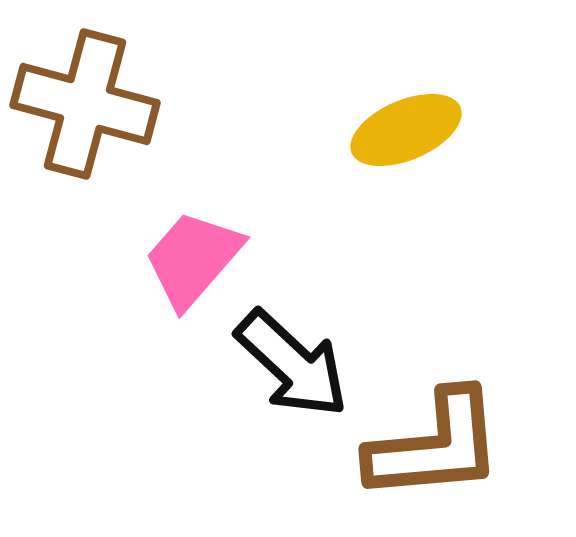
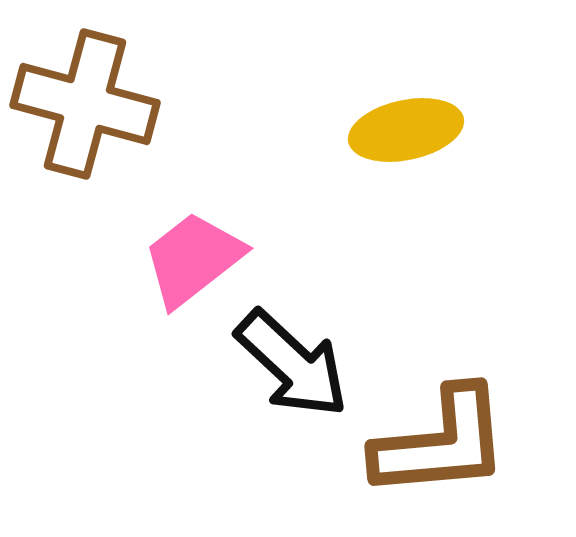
yellow ellipse: rotated 11 degrees clockwise
pink trapezoid: rotated 11 degrees clockwise
brown L-shape: moved 6 px right, 3 px up
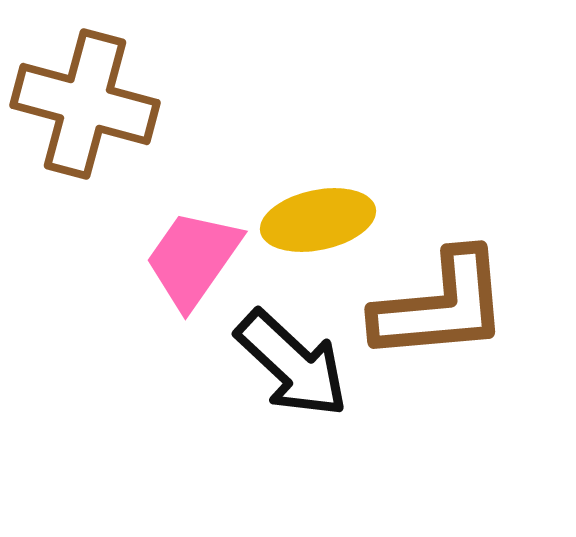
yellow ellipse: moved 88 px left, 90 px down
pink trapezoid: rotated 17 degrees counterclockwise
brown L-shape: moved 137 px up
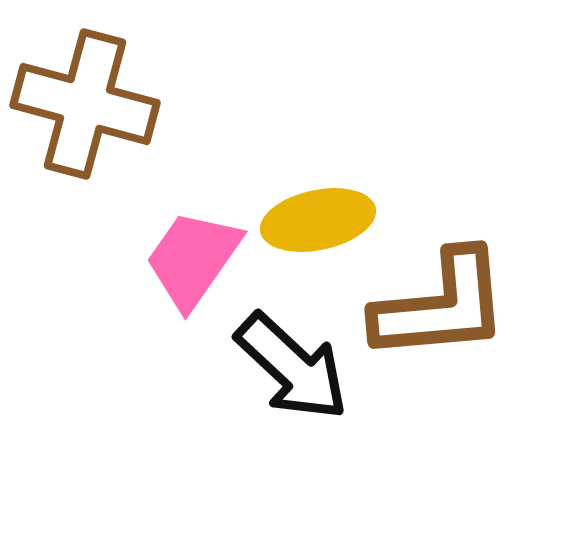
black arrow: moved 3 px down
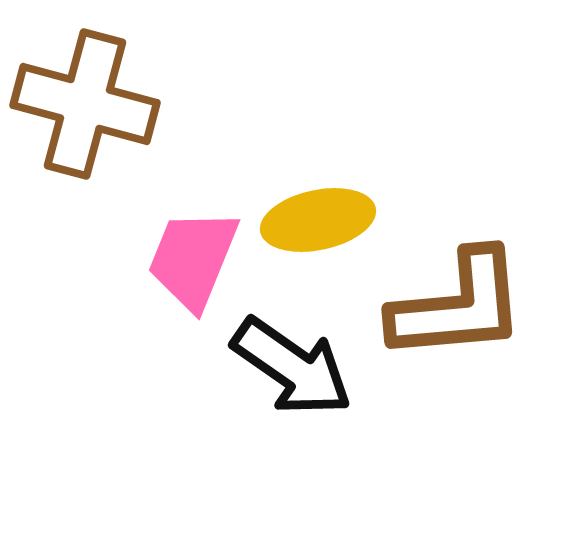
pink trapezoid: rotated 13 degrees counterclockwise
brown L-shape: moved 17 px right
black arrow: rotated 8 degrees counterclockwise
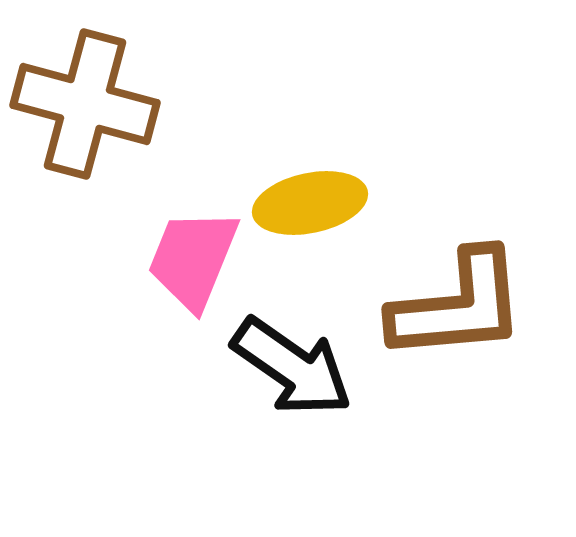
yellow ellipse: moved 8 px left, 17 px up
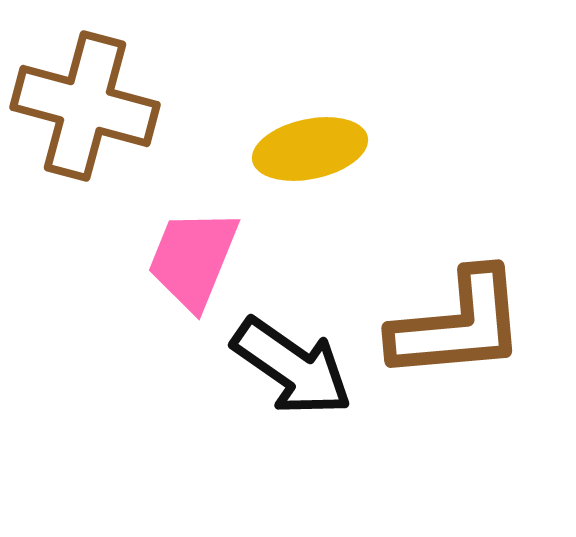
brown cross: moved 2 px down
yellow ellipse: moved 54 px up
brown L-shape: moved 19 px down
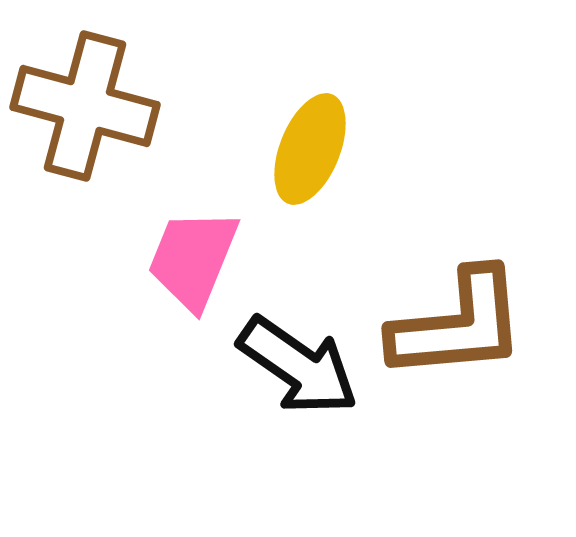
yellow ellipse: rotated 56 degrees counterclockwise
black arrow: moved 6 px right, 1 px up
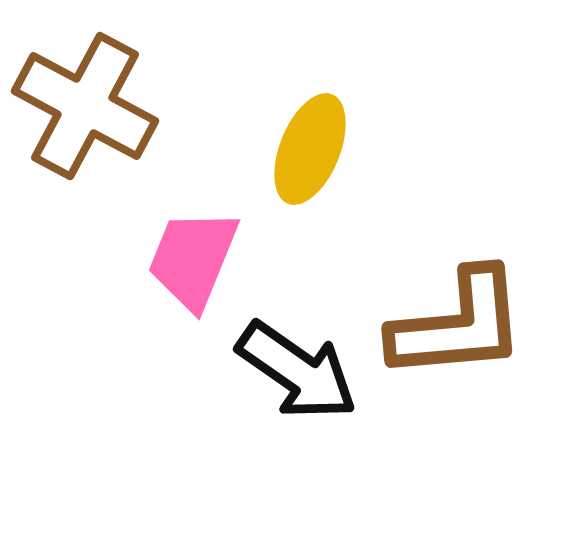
brown cross: rotated 13 degrees clockwise
black arrow: moved 1 px left, 5 px down
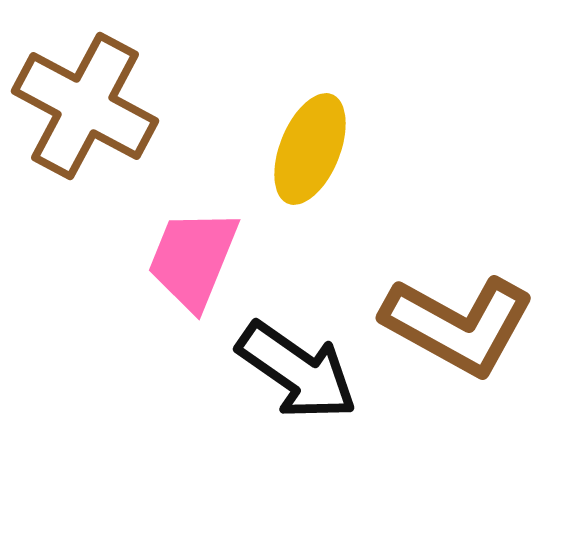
brown L-shape: rotated 34 degrees clockwise
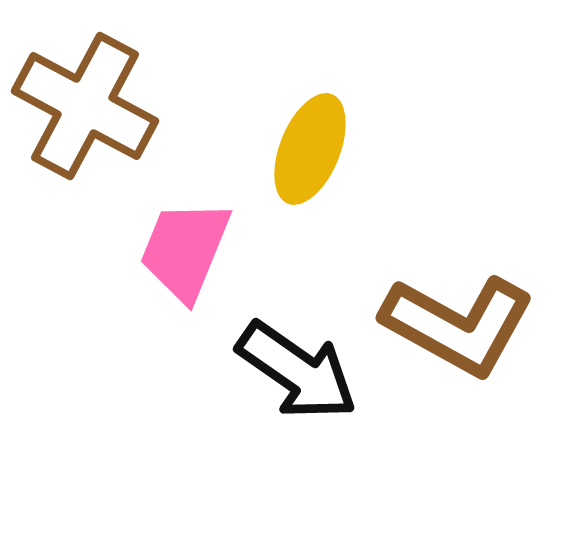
pink trapezoid: moved 8 px left, 9 px up
